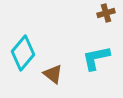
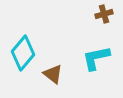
brown cross: moved 2 px left, 1 px down
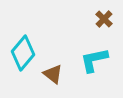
brown cross: moved 5 px down; rotated 30 degrees counterclockwise
cyan L-shape: moved 2 px left, 2 px down
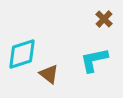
cyan diamond: moved 1 px left, 1 px down; rotated 32 degrees clockwise
brown triangle: moved 4 px left
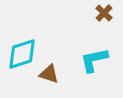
brown cross: moved 6 px up
brown triangle: rotated 20 degrees counterclockwise
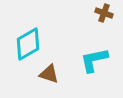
brown cross: rotated 24 degrees counterclockwise
cyan diamond: moved 6 px right, 10 px up; rotated 12 degrees counterclockwise
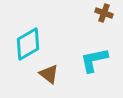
brown triangle: rotated 20 degrees clockwise
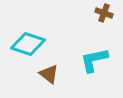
cyan diamond: rotated 48 degrees clockwise
